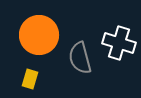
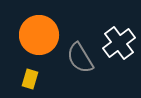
white cross: rotated 36 degrees clockwise
gray semicircle: rotated 16 degrees counterclockwise
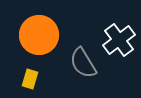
white cross: moved 3 px up
gray semicircle: moved 3 px right, 5 px down
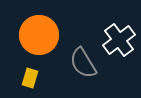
yellow rectangle: moved 1 px up
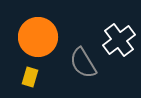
orange circle: moved 1 px left, 2 px down
yellow rectangle: moved 1 px up
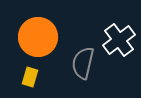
gray semicircle: rotated 44 degrees clockwise
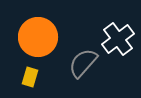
white cross: moved 1 px left, 1 px up
gray semicircle: rotated 28 degrees clockwise
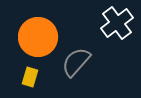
white cross: moved 1 px left, 16 px up
gray semicircle: moved 7 px left, 1 px up
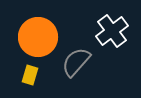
white cross: moved 5 px left, 8 px down
yellow rectangle: moved 2 px up
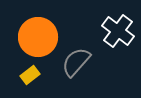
white cross: moved 6 px right; rotated 16 degrees counterclockwise
yellow rectangle: rotated 36 degrees clockwise
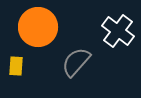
orange circle: moved 10 px up
yellow rectangle: moved 14 px left, 9 px up; rotated 48 degrees counterclockwise
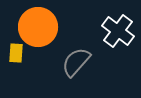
yellow rectangle: moved 13 px up
